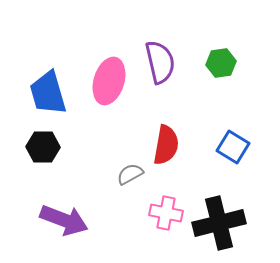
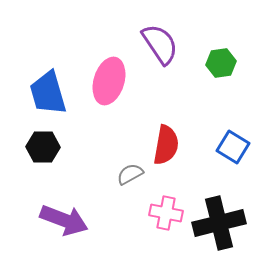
purple semicircle: moved 18 px up; rotated 21 degrees counterclockwise
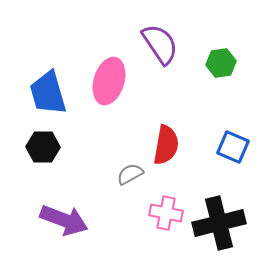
blue square: rotated 8 degrees counterclockwise
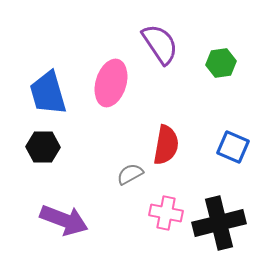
pink ellipse: moved 2 px right, 2 px down
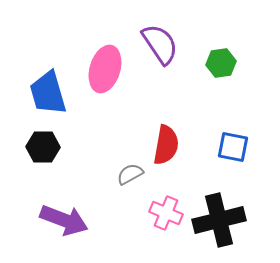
pink ellipse: moved 6 px left, 14 px up
blue square: rotated 12 degrees counterclockwise
pink cross: rotated 12 degrees clockwise
black cross: moved 3 px up
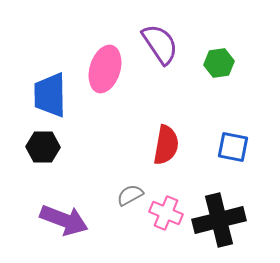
green hexagon: moved 2 px left
blue trapezoid: moved 2 px right, 2 px down; rotated 15 degrees clockwise
gray semicircle: moved 21 px down
